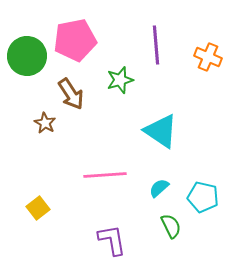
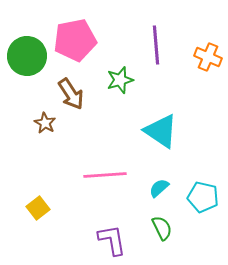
green semicircle: moved 9 px left, 2 px down
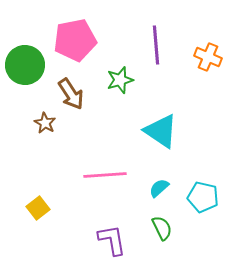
green circle: moved 2 px left, 9 px down
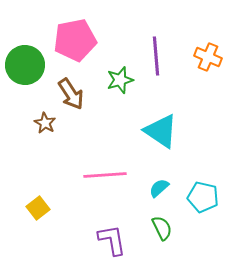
purple line: moved 11 px down
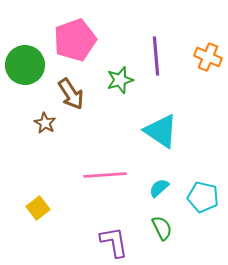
pink pentagon: rotated 9 degrees counterclockwise
purple L-shape: moved 2 px right, 2 px down
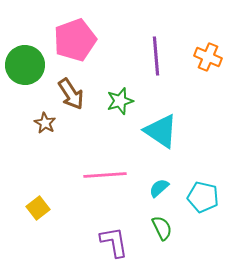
green star: moved 21 px down
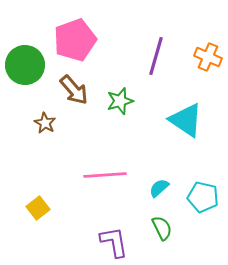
purple line: rotated 21 degrees clockwise
brown arrow: moved 3 px right, 4 px up; rotated 8 degrees counterclockwise
cyan triangle: moved 25 px right, 11 px up
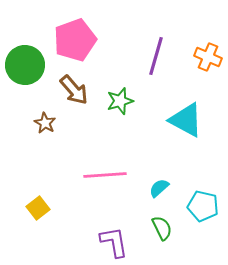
cyan triangle: rotated 6 degrees counterclockwise
cyan pentagon: moved 9 px down
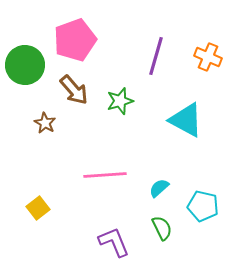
purple L-shape: rotated 12 degrees counterclockwise
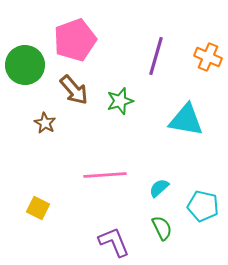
cyan triangle: rotated 18 degrees counterclockwise
yellow square: rotated 25 degrees counterclockwise
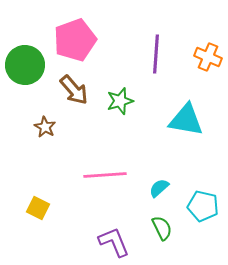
purple line: moved 2 px up; rotated 12 degrees counterclockwise
brown star: moved 4 px down
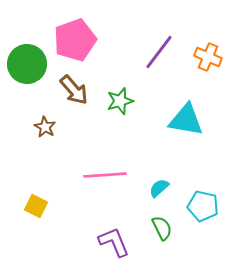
purple line: moved 3 px right, 2 px up; rotated 33 degrees clockwise
green circle: moved 2 px right, 1 px up
yellow square: moved 2 px left, 2 px up
